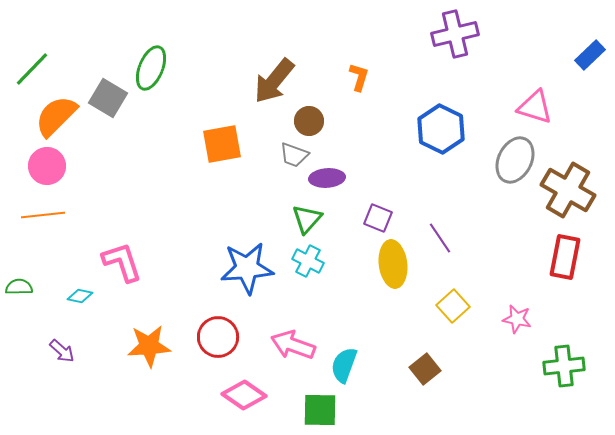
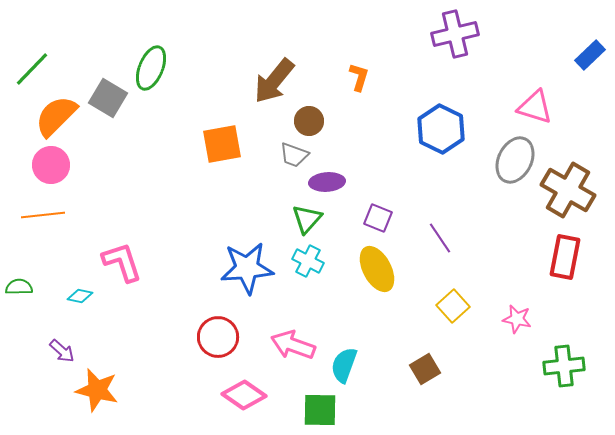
pink circle: moved 4 px right, 1 px up
purple ellipse: moved 4 px down
yellow ellipse: moved 16 px left, 5 px down; rotated 21 degrees counterclockwise
orange star: moved 52 px left, 44 px down; rotated 18 degrees clockwise
brown square: rotated 8 degrees clockwise
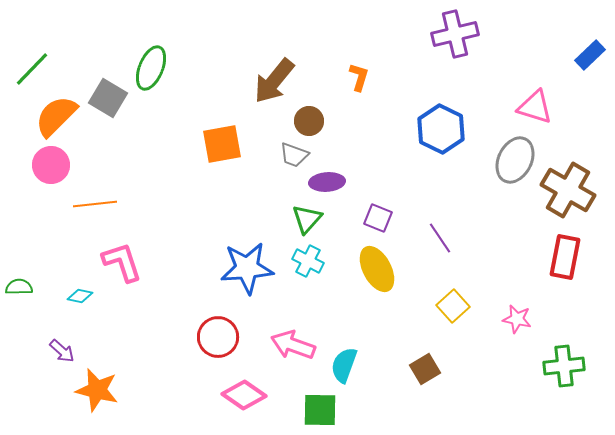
orange line: moved 52 px right, 11 px up
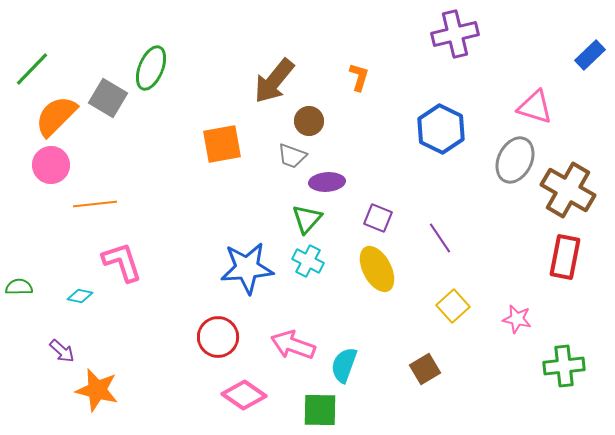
gray trapezoid: moved 2 px left, 1 px down
